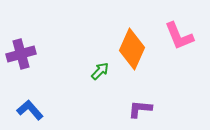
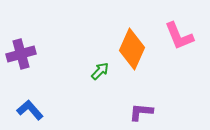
purple L-shape: moved 1 px right, 3 px down
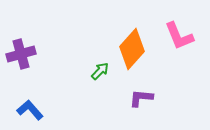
orange diamond: rotated 18 degrees clockwise
purple L-shape: moved 14 px up
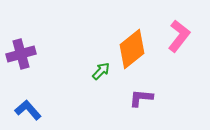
pink L-shape: rotated 120 degrees counterclockwise
orange diamond: rotated 9 degrees clockwise
green arrow: moved 1 px right
blue L-shape: moved 2 px left
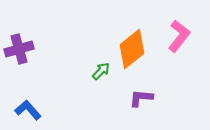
purple cross: moved 2 px left, 5 px up
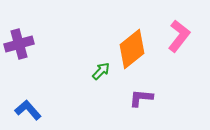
purple cross: moved 5 px up
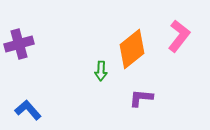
green arrow: rotated 138 degrees clockwise
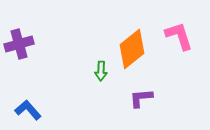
pink L-shape: rotated 56 degrees counterclockwise
purple L-shape: rotated 10 degrees counterclockwise
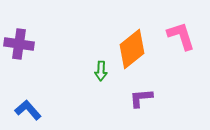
pink L-shape: moved 2 px right
purple cross: rotated 24 degrees clockwise
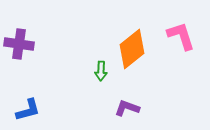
purple L-shape: moved 14 px left, 10 px down; rotated 25 degrees clockwise
blue L-shape: rotated 116 degrees clockwise
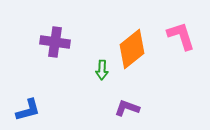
purple cross: moved 36 px right, 2 px up
green arrow: moved 1 px right, 1 px up
